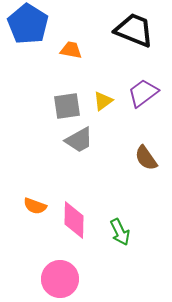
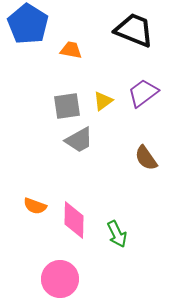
green arrow: moved 3 px left, 2 px down
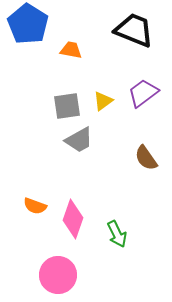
pink diamond: moved 1 px left, 1 px up; rotated 18 degrees clockwise
pink circle: moved 2 px left, 4 px up
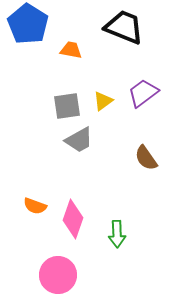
black trapezoid: moved 10 px left, 3 px up
green arrow: rotated 24 degrees clockwise
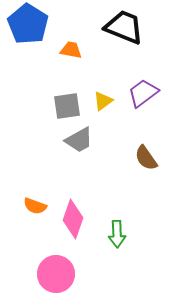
pink circle: moved 2 px left, 1 px up
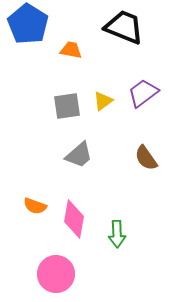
gray trapezoid: moved 15 px down; rotated 12 degrees counterclockwise
pink diamond: moved 1 px right; rotated 9 degrees counterclockwise
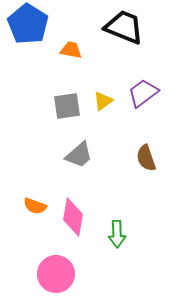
brown semicircle: rotated 16 degrees clockwise
pink diamond: moved 1 px left, 2 px up
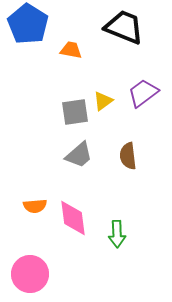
gray square: moved 8 px right, 6 px down
brown semicircle: moved 18 px left, 2 px up; rotated 12 degrees clockwise
orange semicircle: rotated 25 degrees counterclockwise
pink diamond: moved 1 px down; rotated 18 degrees counterclockwise
pink circle: moved 26 px left
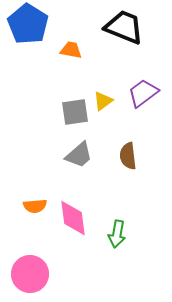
green arrow: rotated 12 degrees clockwise
